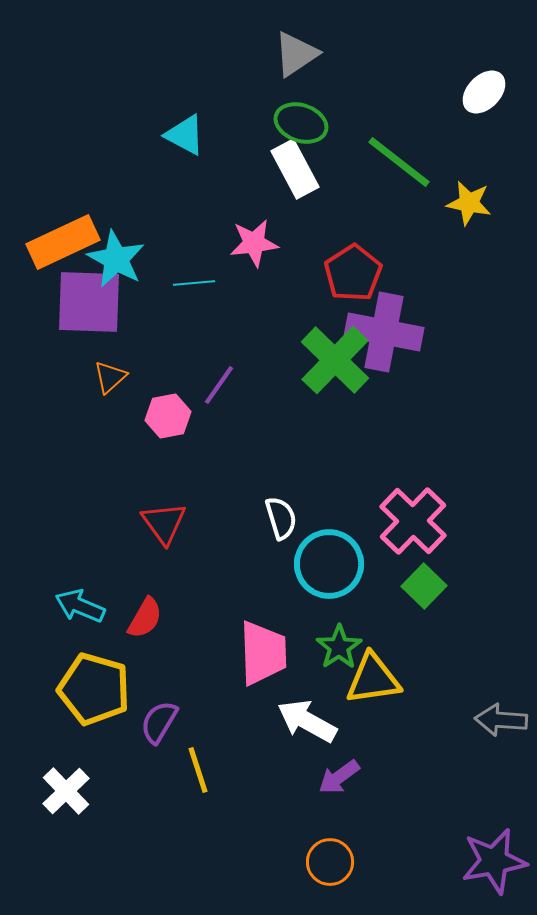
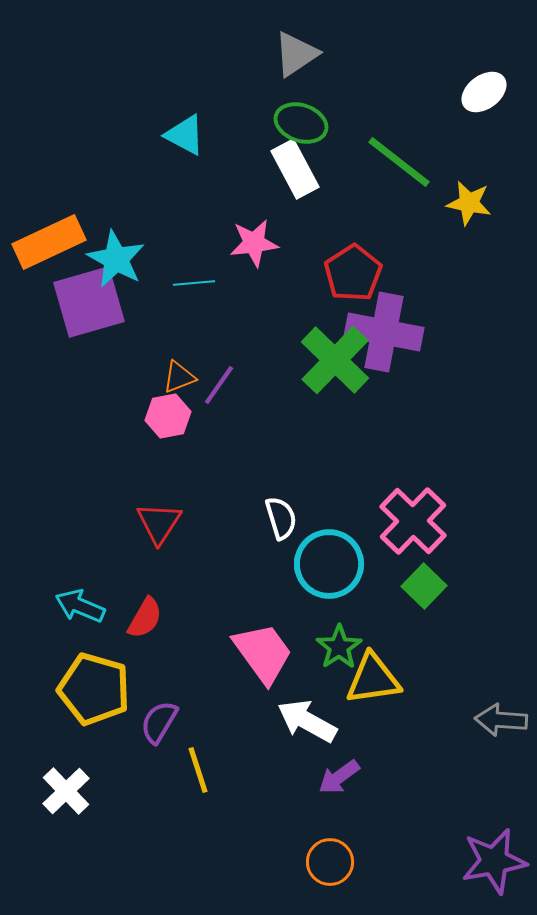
white ellipse: rotated 9 degrees clockwise
orange rectangle: moved 14 px left
purple square: rotated 18 degrees counterclockwise
orange triangle: moved 69 px right; rotated 21 degrees clockwise
red triangle: moved 5 px left; rotated 9 degrees clockwise
pink trapezoid: rotated 34 degrees counterclockwise
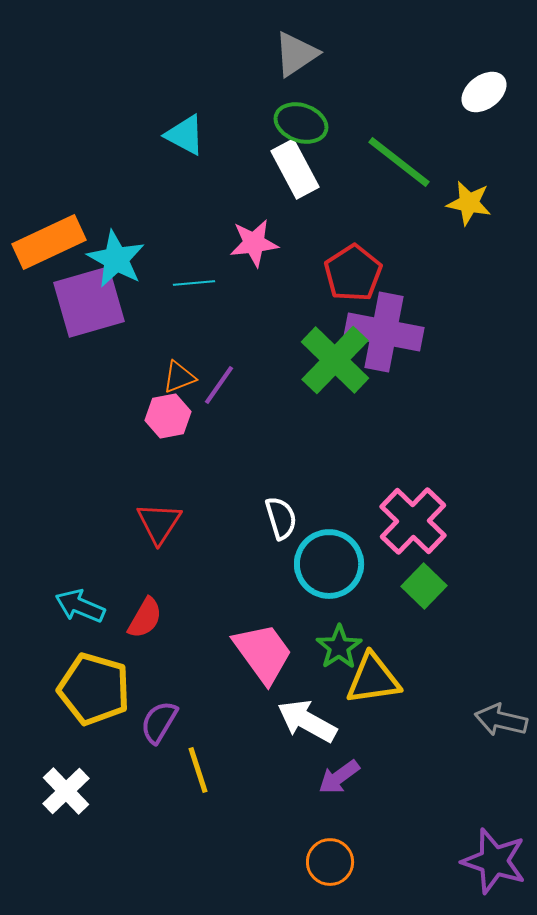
gray arrow: rotated 9 degrees clockwise
purple star: rotated 28 degrees clockwise
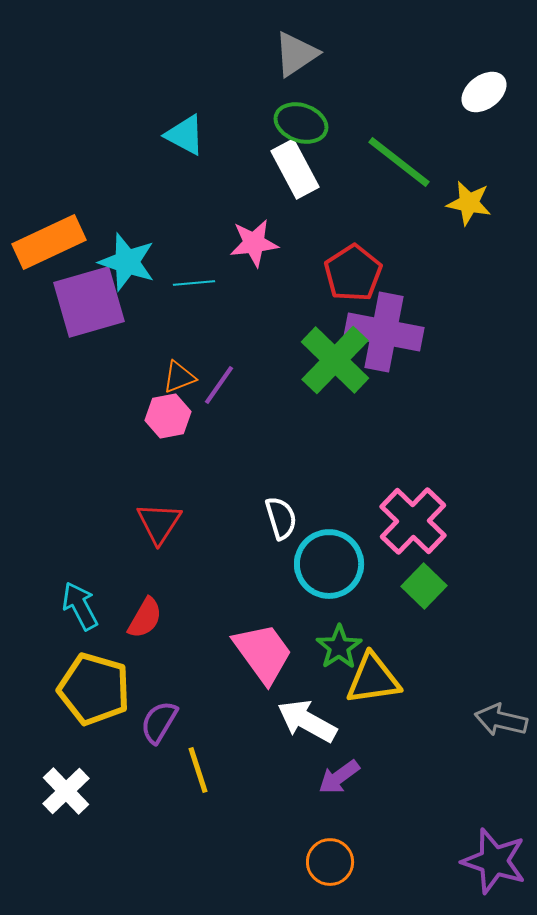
cyan star: moved 11 px right, 3 px down; rotated 10 degrees counterclockwise
cyan arrow: rotated 39 degrees clockwise
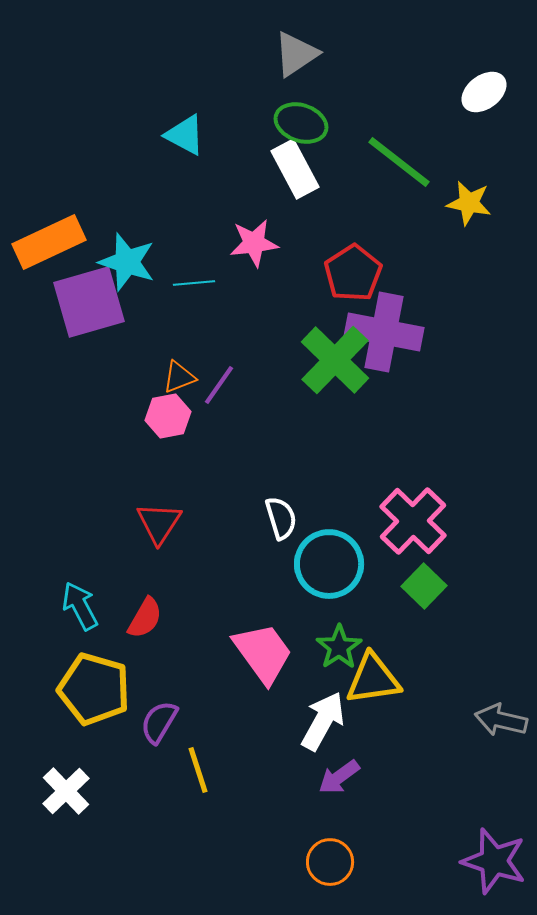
white arrow: moved 16 px right; rotated 90 degrees clockwise
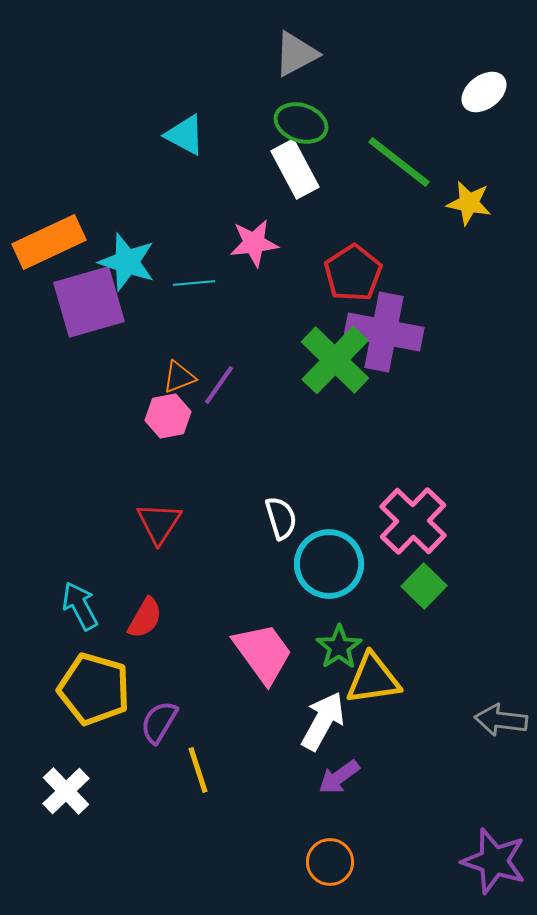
gray triangle: rotated 6 degrees clockwise
gray arrow: rotated 6 degrees counterclockwise
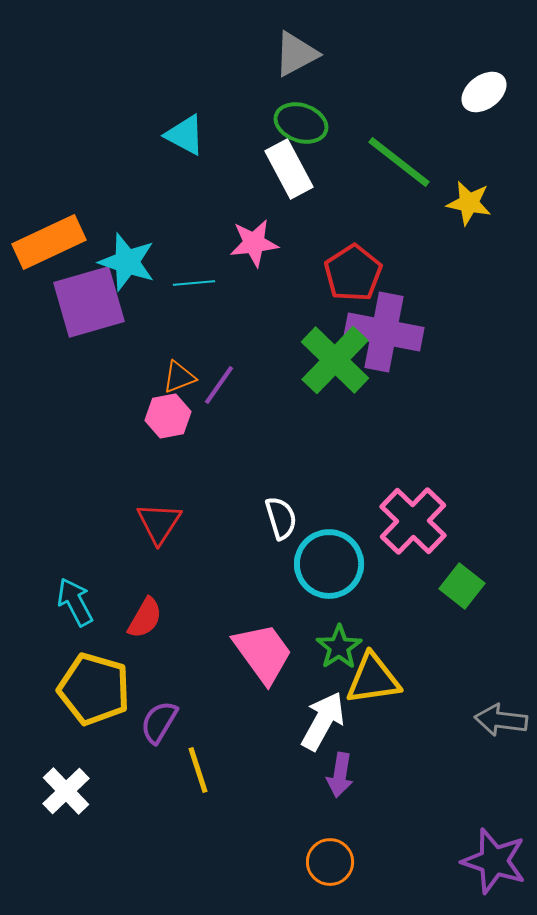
white rectangle: moved 6 px left
green square: moved 38 px right; rotated 6 degrees counterclockwise
cyan arrow: moved 5 px left, 4 px up
purple arrow: moved 1 px right, 2 px up; rotated 45 degrees counterclockwise
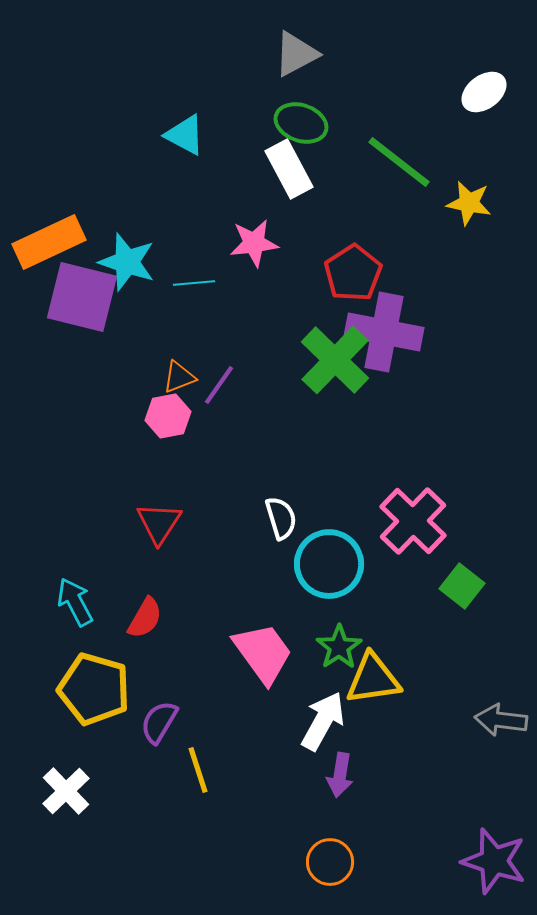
purple square: moved 7 px left, 5 px up; rotated 30 degrees clockwise
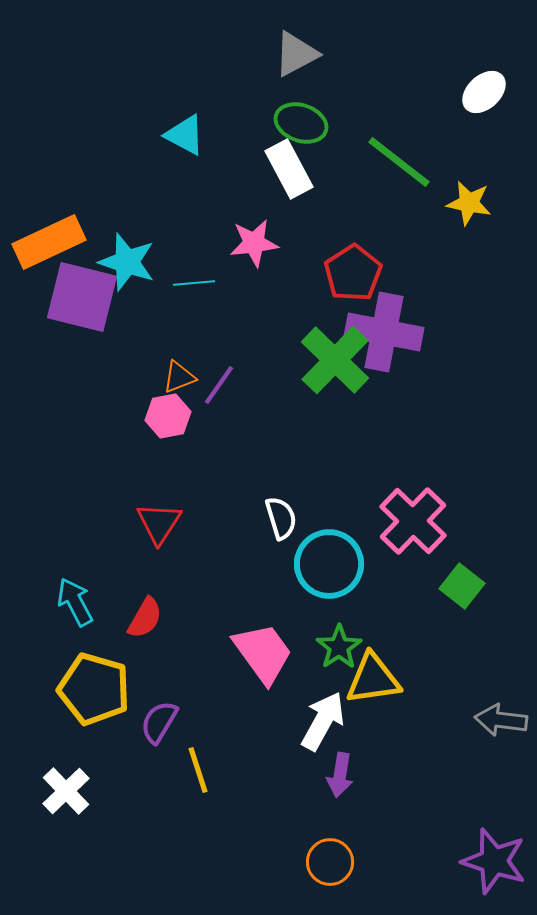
white ellipse: rotated 6 degrees counterclockwise
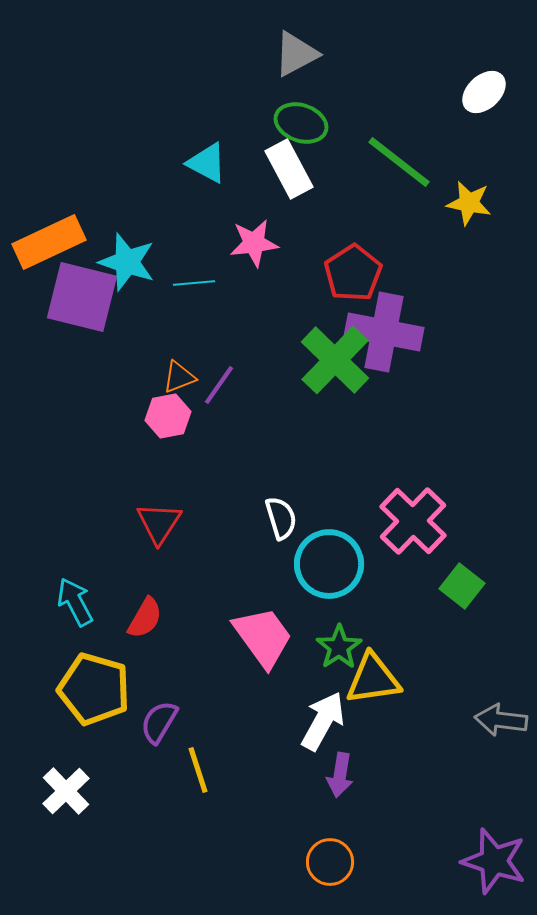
cyan triangle: moved 22 px right, 28 px down
pink trapezoid: moved 16 px up
